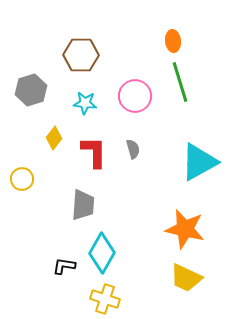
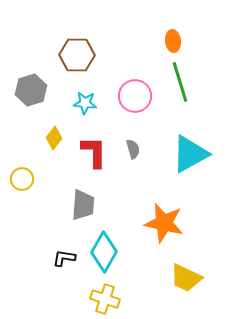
brown hexagon: moved 4 px left
cyan triangle: moved 9 px left, 8 px up
orange star: moved 21 px left, 6 px up
cyan diamond: moved 2 px right, 1 px up
black L-shape: moved 8 px up
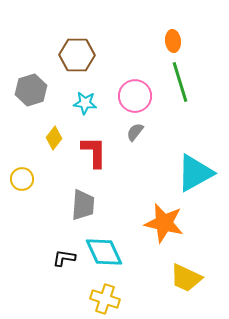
gray semicircle: moved 2 px right, 17 px up; rotated 126 degrees counterclockwise
cyan triangle: moved 5 px right, 19 px down
cyan diamond: rotated 54 degrees counterclockwise
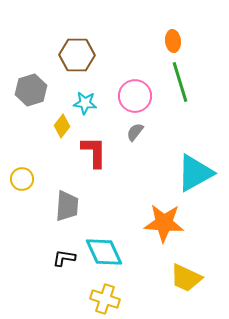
yellow diamond: moved 8 px right, 12 px up
gray trapezoid: moved 16 px left, 1 px down
orange star: rotated 9 degrees counterclockwise
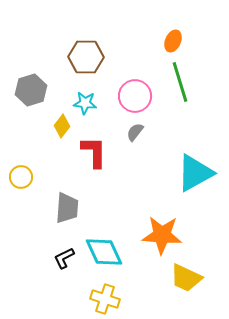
orange ellipse: rotated 30 degrees clockwise
brown hexagon: moved 9 px right, 2 px down
yellow circle: moved 1 px left, 2 px up
gray trapezoid: moved 2 px down
orange star: moved 2 px left, 12 px down
black L-shape: rotated 35 degrees counterclockwise
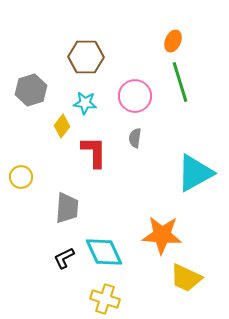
gray semicircle: moved 6 px down; rotated 30 degrees counterclockwise
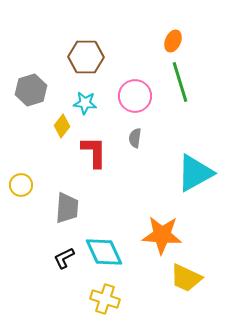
yellow circle: moved 8 px down
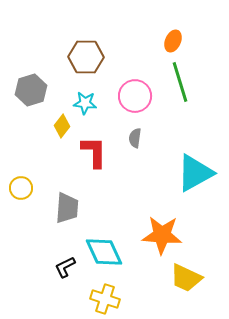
yellow circle: moved 3 px down
black L-shape: moved 1 px right, 9 px down
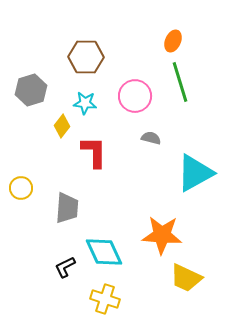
gray semicircle: moved 16 px right; rotated 96 degrees clockwise
